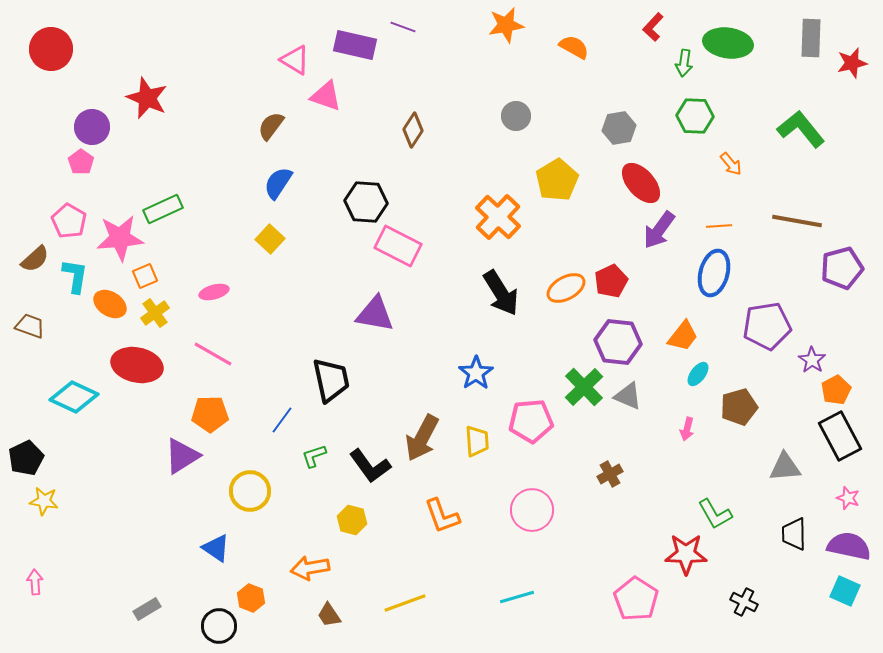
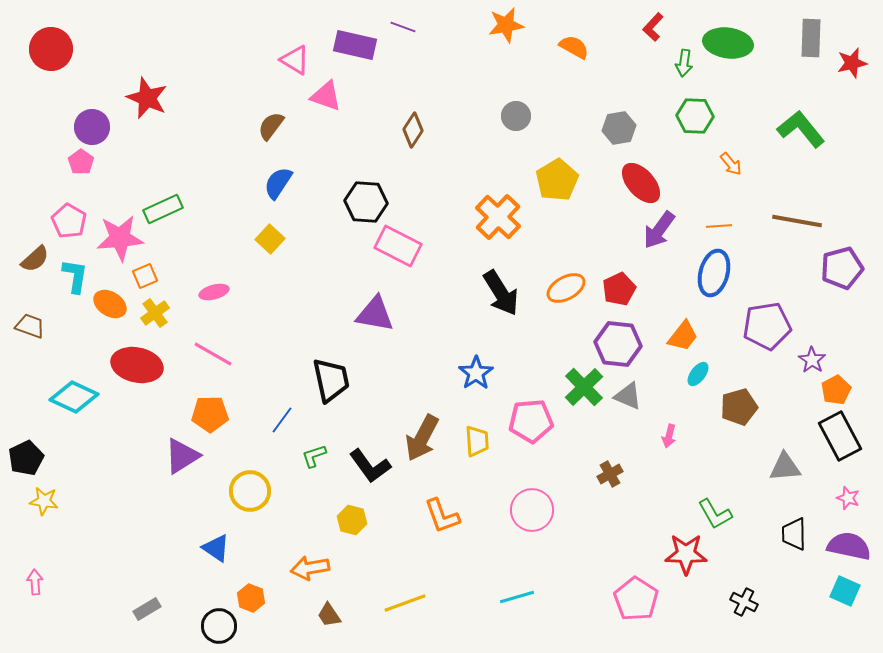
red pentagon at (611, 281): moved 8 px right, 8 px down
purple hexagon at (618, 342): moved 2 px down
pink arrow at (687, 429): moved 18 px left, 7 px down
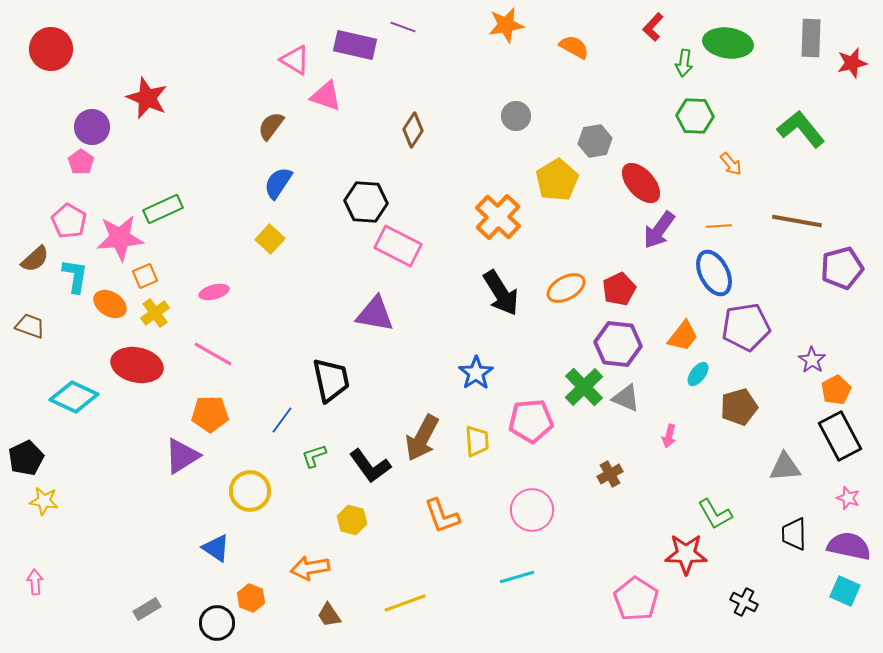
gray hexagon at (619, 128): moved 24 px left, 13 px down
blue ellipse at (714, 273): rotated 42 degrees counterclockwise
purple pentagon at (767, 326): moved 21 px left, 1 px down
gray triangle at (628, 396): moved 2 px left, 2 px down
cyan line at (517, 597): moved 20 px up
black circle at (219, 626): moved 2 px left, 3 px up
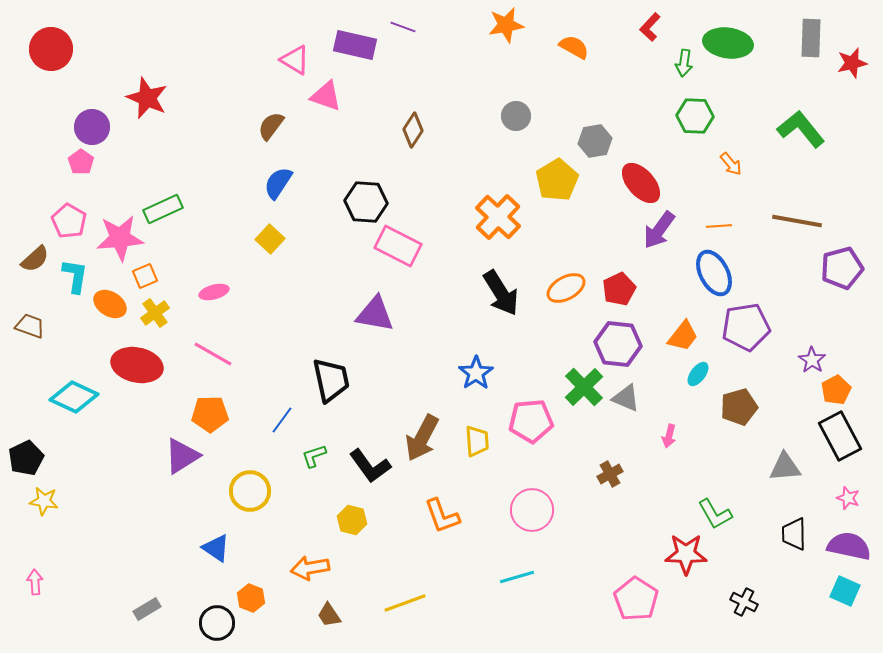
red L-shape at (653, 27): moved 3 px left
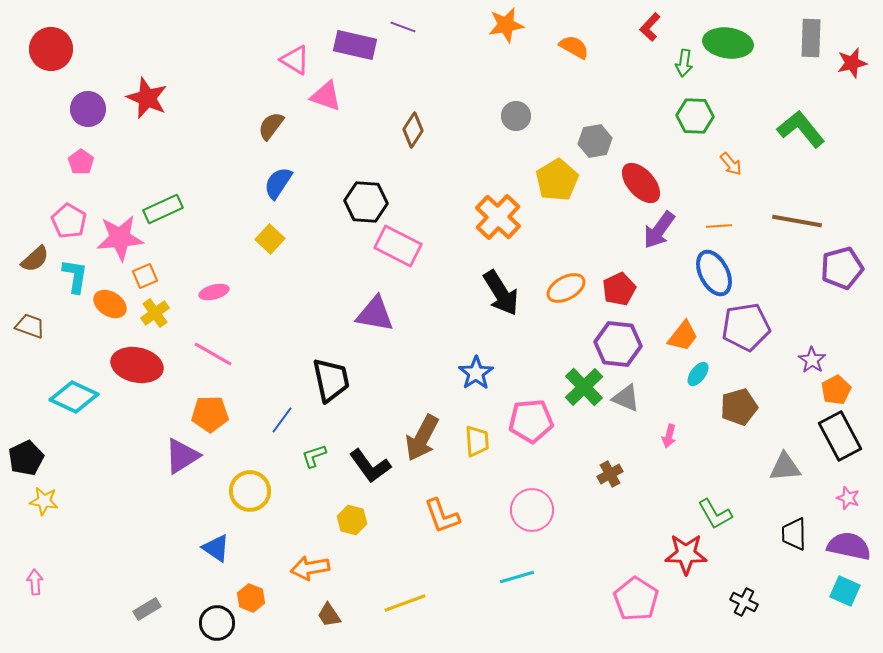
purple circle at (92, 127): moved 4 px left, 18 px up
